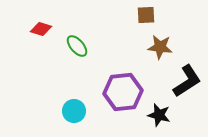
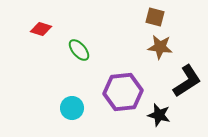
brown square: moved 9 px right, 2 px down; rotated 18 degrees clockwise
green ellipse: moved 2 px right, 4 px down
cyan circle: moved 2 px left, 3 px up
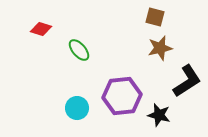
brown star: moved 1 px down; rotated 20 degrees counterclockwise
purple hexagon: moved 1 px left, 4 px down
cyan circle: moved 5 px right
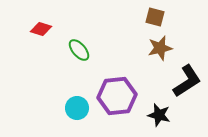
purple hexagon: moved 5 px left
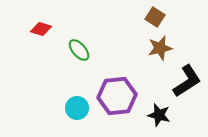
brown square: rotated 18 degrees clockwise
